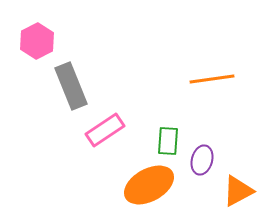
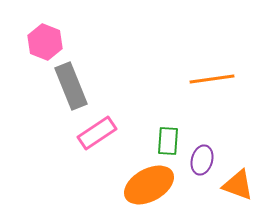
pink hexagon: moved 8 px right, 1 px down; rotated 12 degrees counterclockwise
pink rectangle: moved 8 px left, 3 px down
orange triangle: moved 6 px up; rotated 48 degrees clockwise
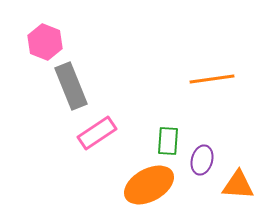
orange triangle: rotated 16 degrees counterclockwise
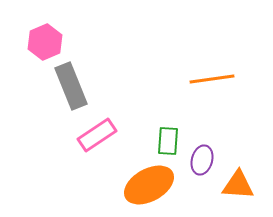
pink hexagon: rotated 16 degrees clockwise
pink rectangle: moved 2 px down
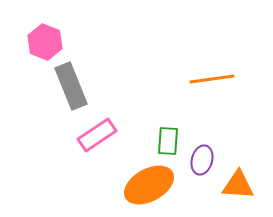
pink hexagon: rotated 16 degrees counterclockwise
